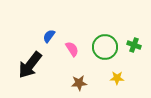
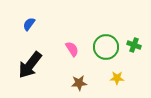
blue semicircle: moved 20 px left, 12 px up
green circle: moved 1 px right
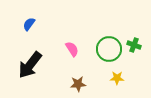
green circle: moved 3 px right, 2 px down
brown star: moved 1 px left, 1 px down
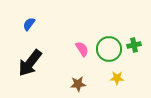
green cross: rotated 32 degrees counterclockwise
pink semicircle: moved 10 px right
black arrow: moved 2 px up
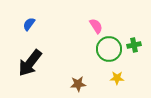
pink semicircle: moved 14 px right, 23 px up
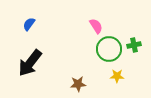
yellow star: moved 2 px up
